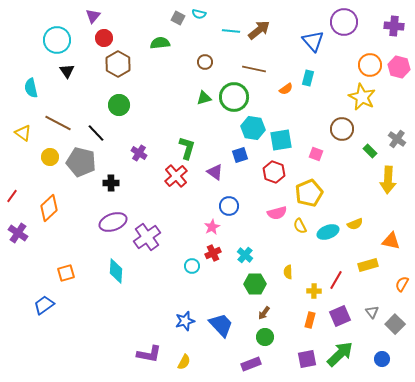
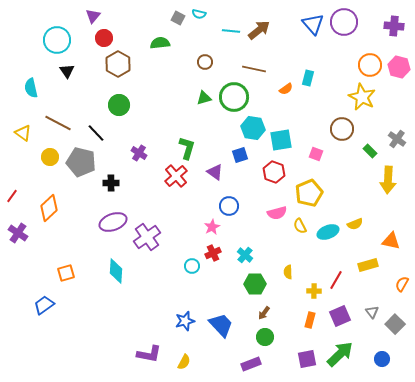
blue triangle at (313, 41): moved 17 px up
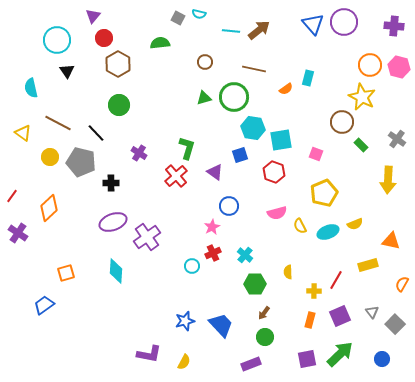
brown circle at (342, 129): moved 7 px up
green rectangle at (370, 151): moved 9 px left, 6 px up
yellow pentagon at (309, 193): moved 15 px right
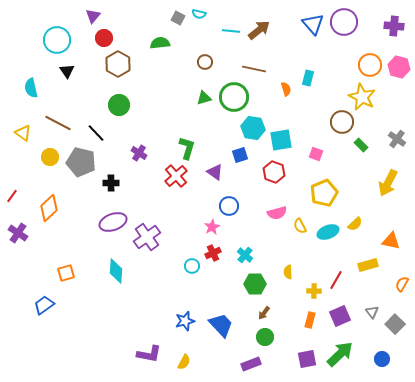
orange semicircle at (286, 89): rotated 72 degrees counterclockwise
yellow arrow at (388, 180): moved 3 px down; rotated 24 degrees clockwise
yellow semicircle at (355, 224): rotated 21 degrees counterclockwise
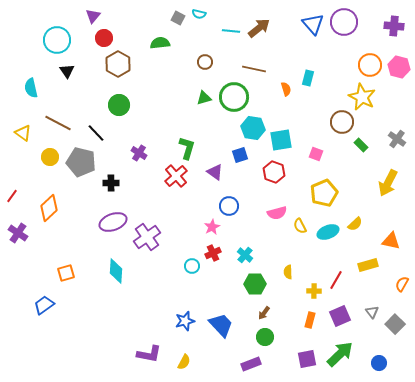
brown arrow at (259, 30): moved 2 px up
blue circle at (382, 359): moved 3 px left, 4 px down
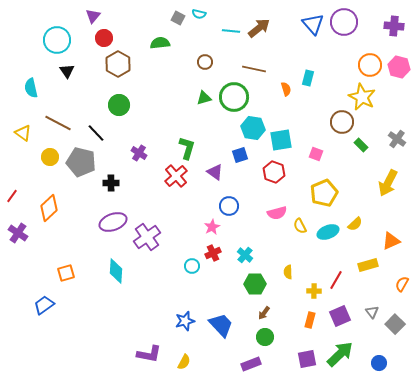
orange triangle at (391, 241): rotated 36 degrees counterclockwise
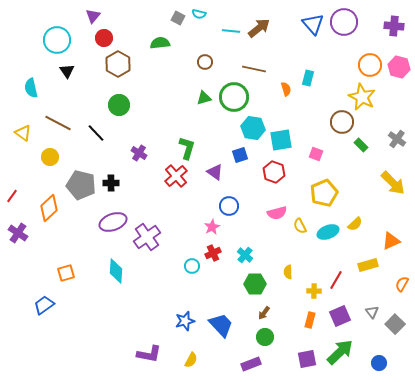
gray pentagon at (81, 162): moved 23 px down
yellow arrow at (388, 183): moved 5 px right; rotated 72 degrees counterclockwise
green arrow at (340, 354): moved 2 px up
yellow semicircle at (184, 362): moved 7 px right, 2 px up
